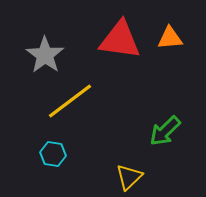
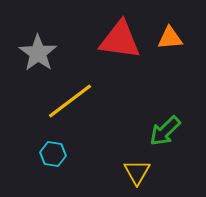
gray star: moved 7 px left, 2 px up
yellow triangle: moved 8 px right, 5 px up; rotated 16 degrees counterclockwise
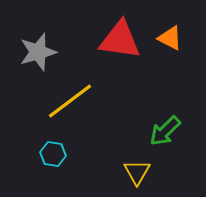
orange triangle: rotated 32 degrees clockwise
gray star: moved 1 px up; rotated 21 degrees clockwise
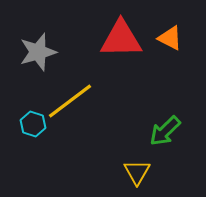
red triangle: moved 1 px right, 1 px up; rotated 9 degrees counterclockwise
cyan hexagon: moved 20 px left, 30 px up; rotated 10 degrees clockwise
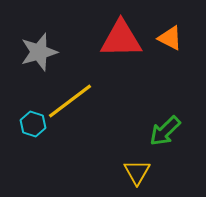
gray star: moved 1 px right
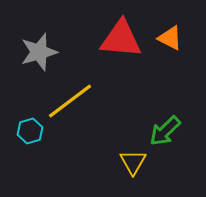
red triangle: rotated 6 degrees clockwise
cyan hexagon: moved 3 px left, 7 px down; rotated 25 degrees clockwise
yellow triangle: moved 4 px left, 10 px up
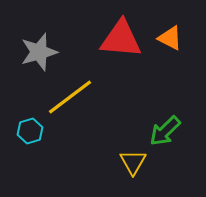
yellow line: moved 4 px up
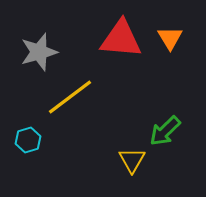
orange triangle: rotated 32 degrees clockwise
cyan hexagon: moved 2 px left, 9 px down
yellow triangle: moved 1 px left, 2 px up
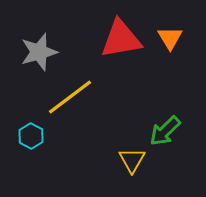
red triangle: rotated 15 degrees counterclockwise
cyan hexagon: moved 3 px right, 4 px up; rotated 15 degrees counterclockwise
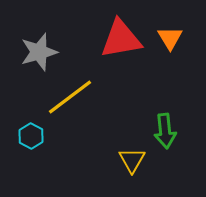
green arrow: rotated 52 degrees counterclockwise
